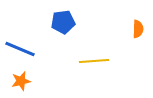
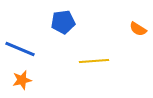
orange semicircle: rotated 120 degrees clockwise
orange star: moved 1 px right, 1 px up
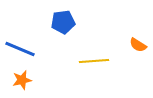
orange semicircle: moved 16 px down
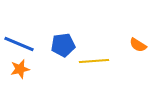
blue pentagon: moved 23 px down
blue line: moved 1 px left, 5 px up
orange star: moved 2 px left, 11 px up
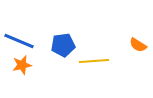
blue line: moved 3 px up
orange star: moved 2 px right, 4 px up
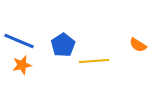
blue pentagon: rotated 25 degrees counterclockwise
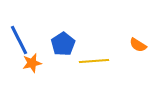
blue line: moved 1 px up; rotated 40 degrees clockwise
blue pentagon: moved 1 px up
orange star: moved 10 px right, 2 px up
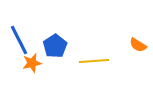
blue pentagon: moved 8 px left, 2 px down
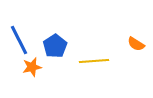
orange semicircle: moved 2 px left, 1 px up
orange star: moved 4 px down
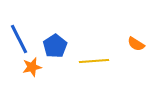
blue line: moved 1 px up
